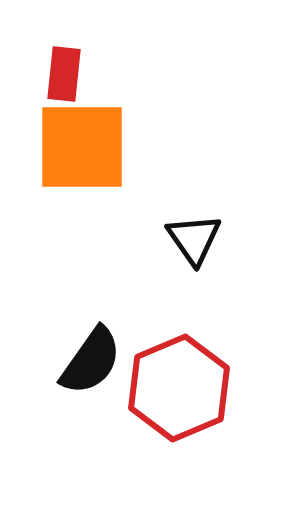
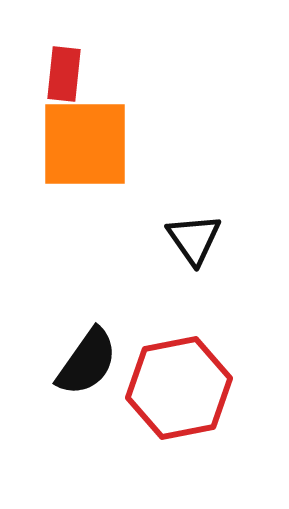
orange square: moved 3 px right, 3 px up
black semicircle: moved 4 px left, 1 px down
red hexagon: rotated 12 degrees clockwise
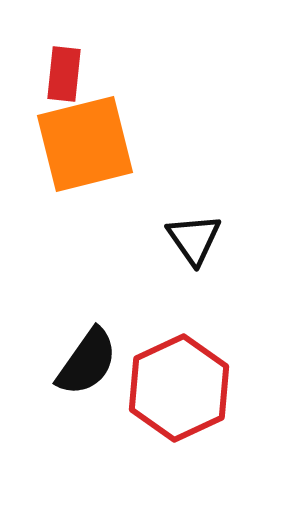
orange square: rotated 14 degrees counterclockwise
red hexagon: rotated 14 degrees counterclockwise
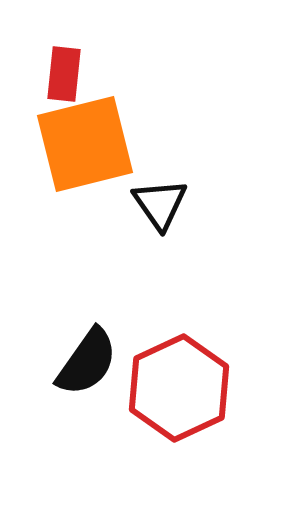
black triangle: moved 34 px left, 35 px up
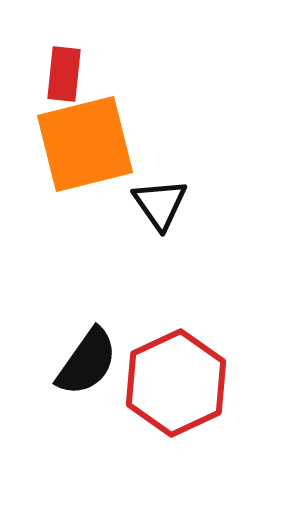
red hexagon: moved 3 px left, 5 px up
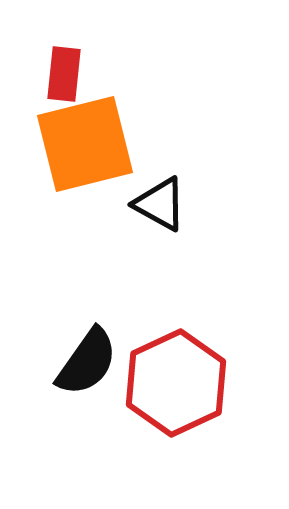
black triangle: rotated 26 degrees counterclockwise
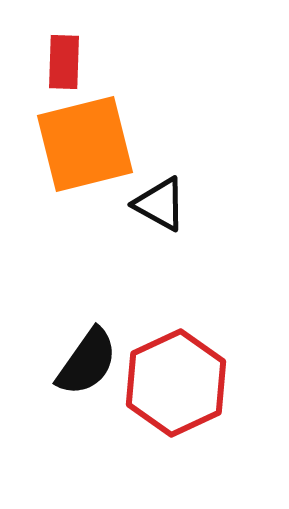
red rectangle: moved 12 px up; rotated 4 degrees counterclockwise
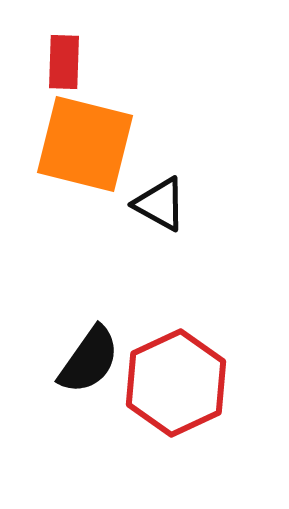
orange square: rotated 28 degrees clockwise
black semicircle: moved 2 px right, 2 px up
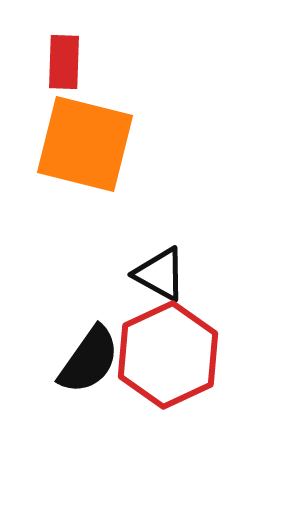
black triangle: moved 70 px down
red hexagon: moved 8 px left, 28 px up
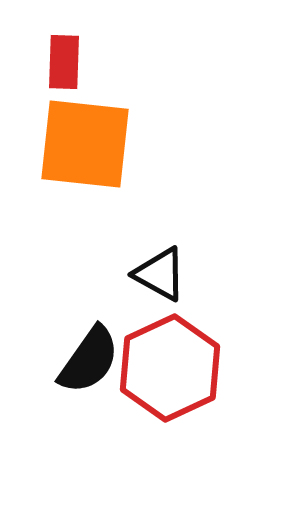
orange square: rotated 8 degrees counterclockwise
red hexagon: moved 2 px right, 13 px down
